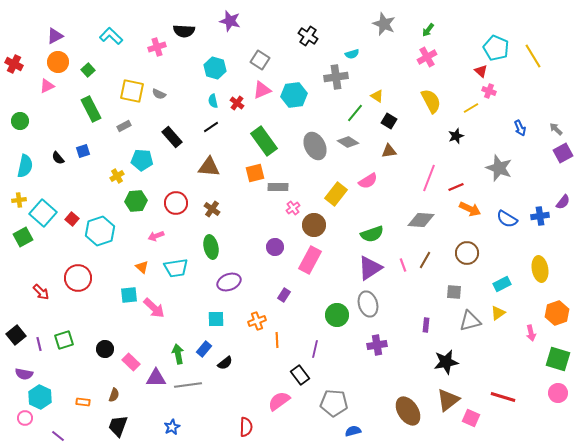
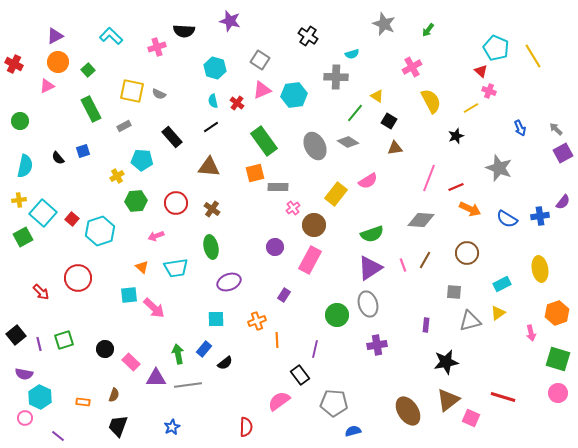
pink cross at (427, 57): moved 15 px left, 10 px down
gray cross at (336, 77): rotated 10 degrees clockwise
brown triangle at (389, 151): moved 6 px right, 3 px up
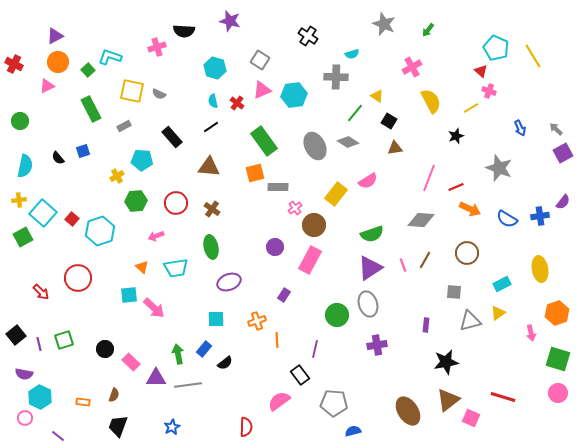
cyan L-shape at (111, 36): moved 1 px left, 21 px down; rotated 25 degrees counterclockwise
pink cross at (293, 208): moved 2 px right
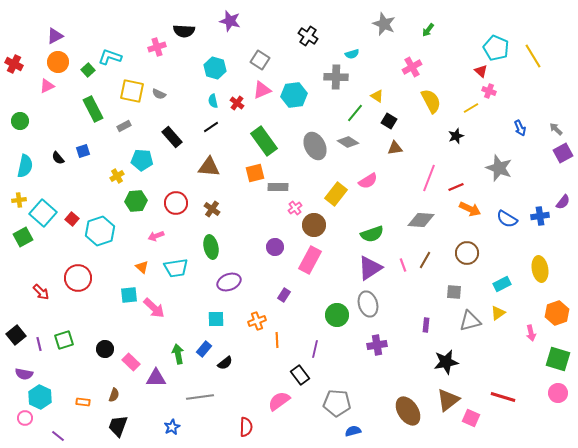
green rectangle at (91, 109): moved 2 px right
gray line at (188, 385): moved 12 px right, 12 px down
gray pentagon at (334, 403): moved 3 px right
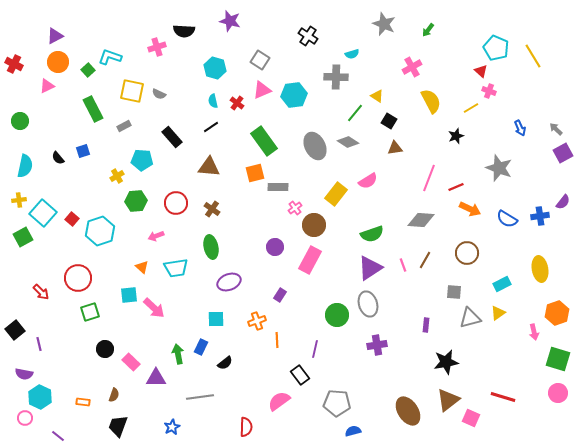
purple rectangle at (284, 295): moved 4 px left
gray triangle at (470, 321): moved 3 px up
pink arrow at (531, 333): moved 3 px right, 1 px up
black square at (16, 335): moved 1 px left, 5 px up
green square at (64, 340): moved 26 px right, 28 px up
blue rectangle at (204, 349): moved 3 px left, 2 px up; rotated 14 degrees counterclockwise
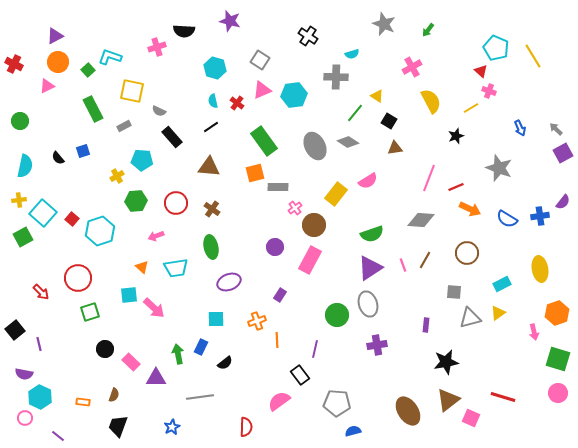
gray semicircle at (159, 94): moved 17 px down
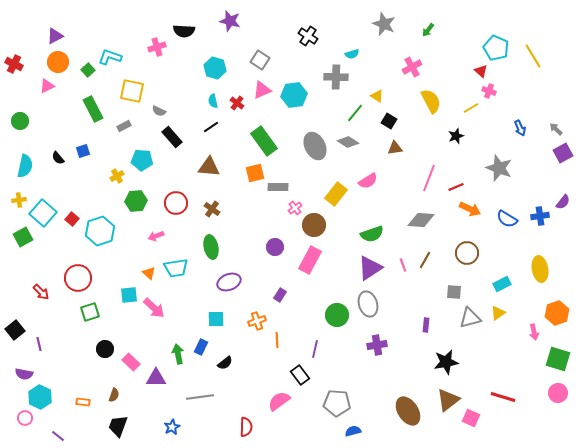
orange triangle at (142, 267): moved 7 px right, 6 px down
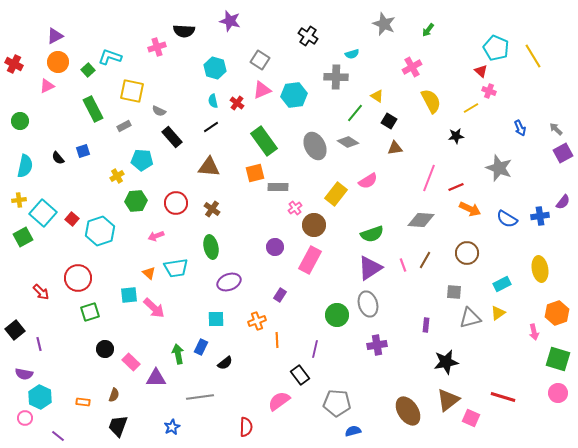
black star at (456, 136): rotated 14 degrees clockwise
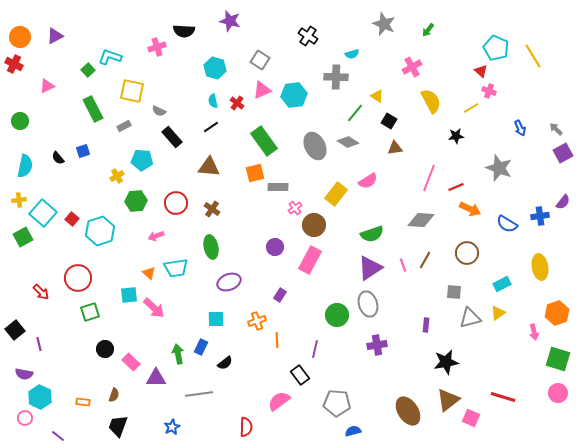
orange circle at (58, 62): moved 38 px left, 25 px up
blue semicircle at (507, 219): moved 5 px down
yellow ellipse at (540, 269): moved 2 px up
gray line at (200, 397): moved 1 px left, 3 px up
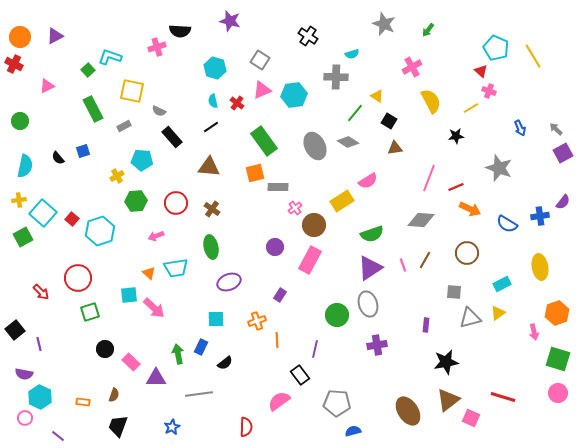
black semicircle at (184, 31): moved 4 px left
yellow rectangle at (336, 194): moved 6 px right, 7 px down; rotated 20 degrees clockwise
